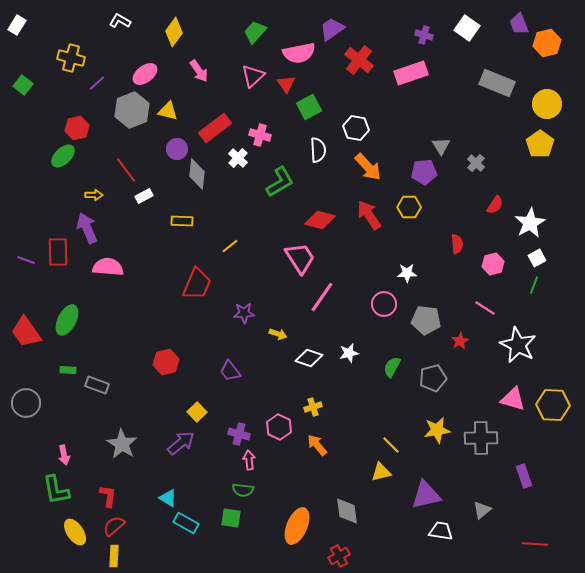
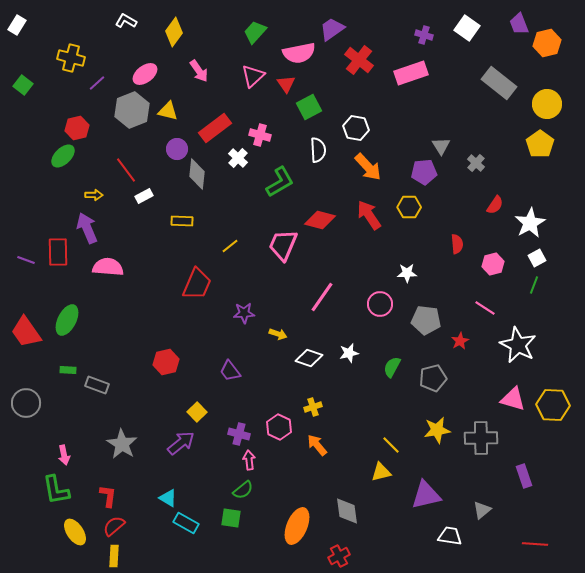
white L-shape at (120, 21): moved 6 px right
gray rectangle at (497, 83): moved 2 px right; rotated 16 degrees clockwise
pink trapezoid at (300, 258): moved 17 px left, 13 px up; rotated 124 degrees counterclockwise
pink circle at (384, 304): moved 4 px left
green semicircle at (243, 490): rotated 45 degrees counterclockwise
white trapezoid at (441, 531): moved 9 px right, 5 px down
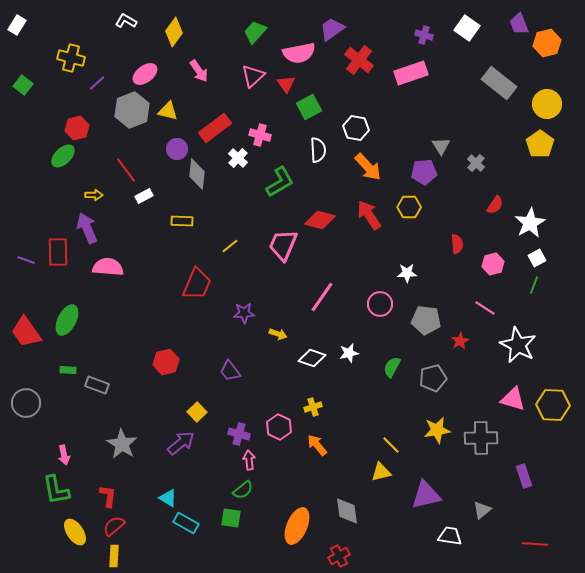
white diamond at (309, 358): moved 3 px right
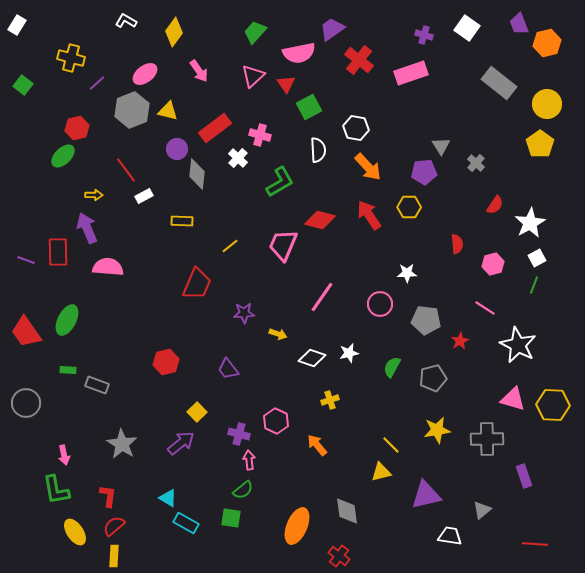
purple trapezoid at (230, 371): moved 2 px left, 2 px up
yellow cross at (313, 407): moved 17 px right, 7 px up
pink hexagon at (279, 427): moved 3 px left, 6 px up
gray cross at (481, 438): moved 6 px right, 1 px down
red cross at (339, 556): rotated 25 degrees counterclockwise
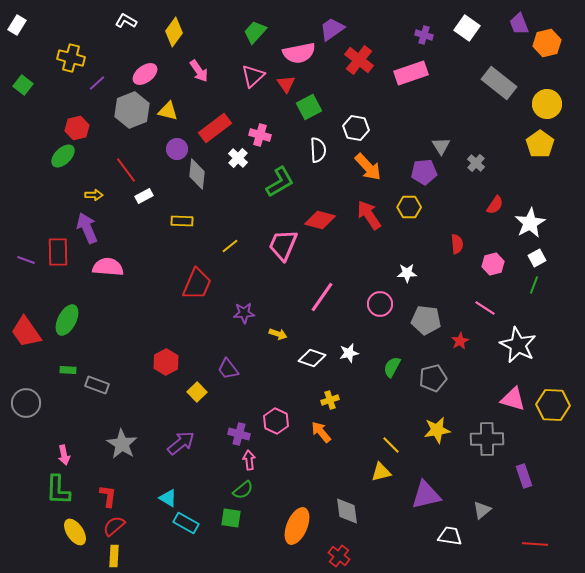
red hexagon at (166, 362): rotated 15 degrees counterclockwise
yellow square at (197, 412): moved 20 px up
orange arrow at (317, 445): moved 4 px right, 13 px up
green L-shape at (56, 490): moved 2 px right; rotated 12 degrees clockwise
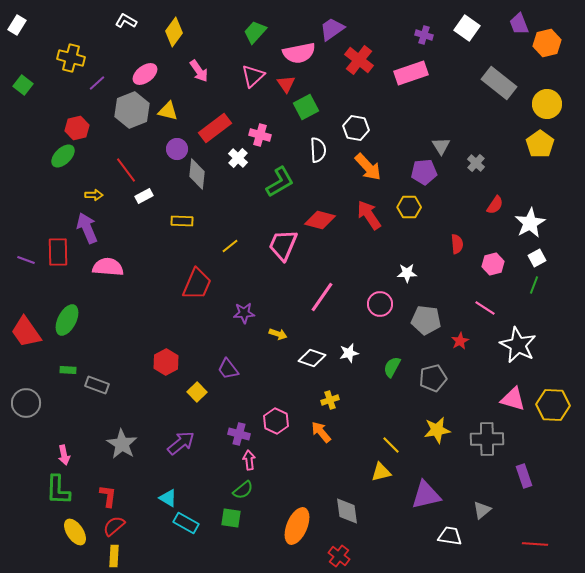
green square at (309, 107): moved 3 px left
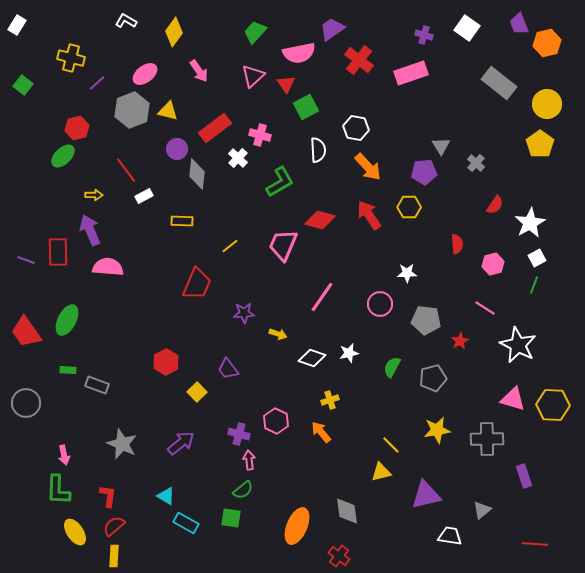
purple arrow at (87, 228): moved 3 px right, 2 px down
gray star at (122, 444): rotated 8 degrees counterclockwise
cyan triangle at (168, 498): moved 2 px left, 2 px up
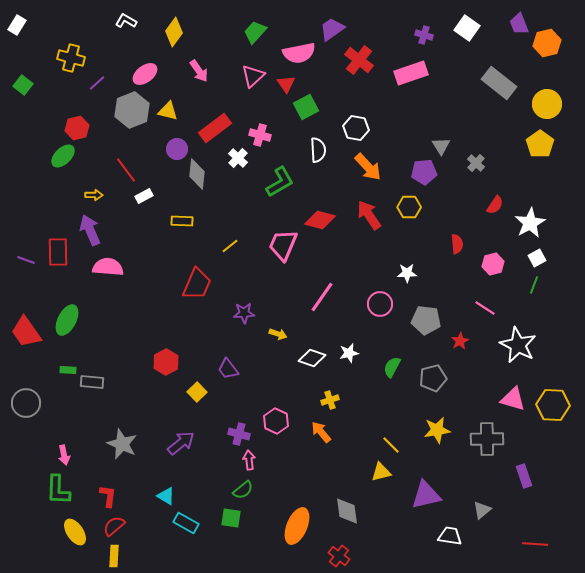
gray rectangle at (97, 385): moved 5 px left, 3 px up; rotated 15 degrees counterclockwise
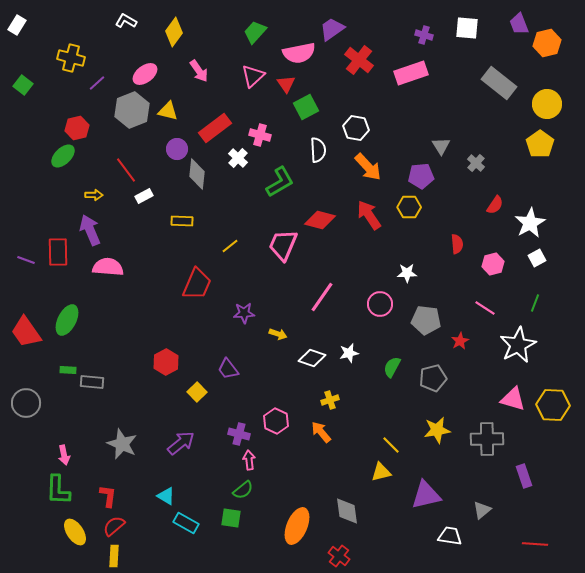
white square at (467, 28): rotated 30 degrees counterclockwise
purple pentagon at (424, 172): moved 3 px left, 4 px down
green line at (534, 285): moved 1 px right, 18 px down
white star at (518, 345): rotated 18 degrees clockwise
